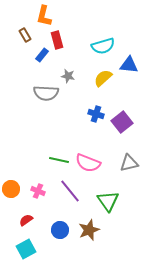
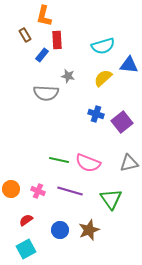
red rectangle: rotated 12 degrees clockwise
purple line: rotated 35 degrees counterclockwise
green triangle: moved 3 px right, 2 px up
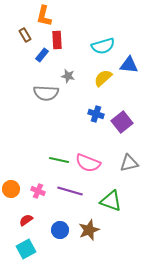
green triangle: moved 2 px down; rotated 35 degrees counterclockwise
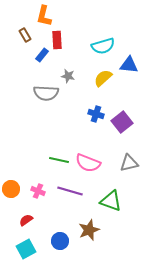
blue circle: moved 11 px down
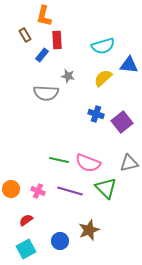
green triangle: moved 5 px left, 13 px up; rotated 25 degrees clockwise
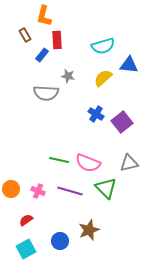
blue cross: rotated 14 degrees clockwise
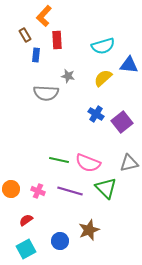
orange L-shape: rotated 30 degrees clockwise
blue rectangle: moved 6 px left; rotated 32 degrees counterclockwise
